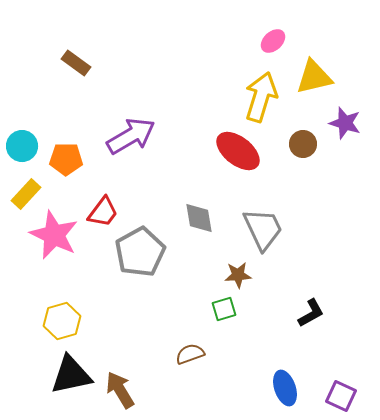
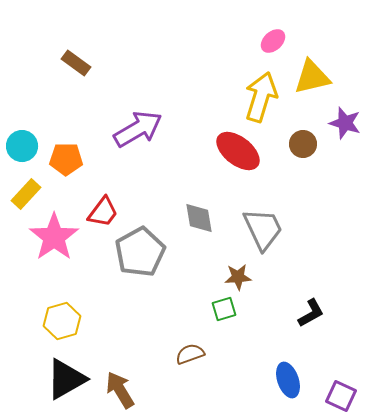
yellow triangle: moved 2 px left
purple arrow: moved 7 px right, 7 px up
pink star: moved 2 px down; rotated 12 degrees clockwise
brown star: moved 2 px down
black triangle: moved 5 px left, 4 px down; rotated 18 degrees counterclockwise
blue ellipse: moved 3 px right, 8 px up
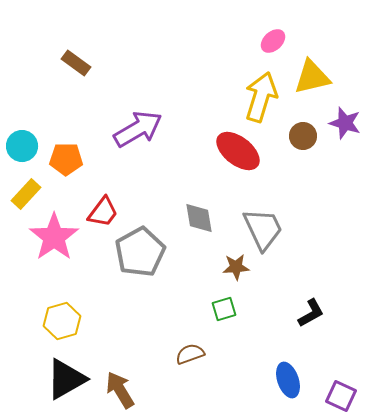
brown circle: moved 8 px up
brown star: moved 2 px left, 10 px up
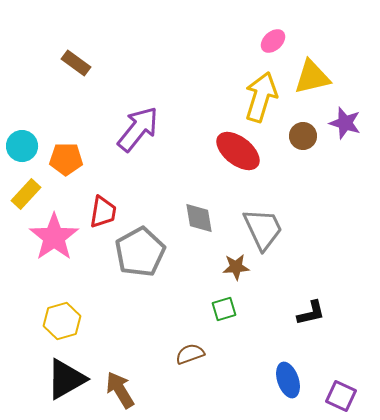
purple arrow: rotated 21 degrees counterclockwise
red trapezoid: rotated 28 degrees counterclockwise
black L-shape: rotated 16 degrees clockwise
